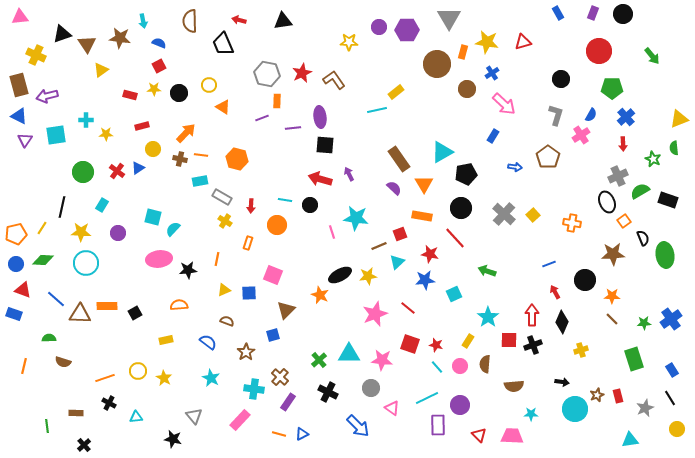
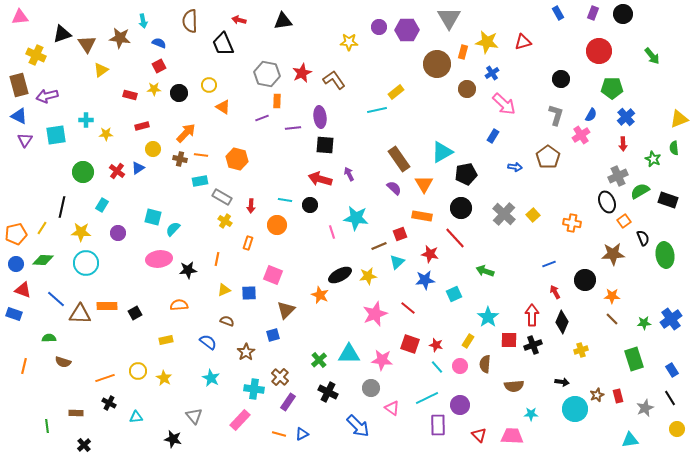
green arrow at (487, 271): moved 2 px left
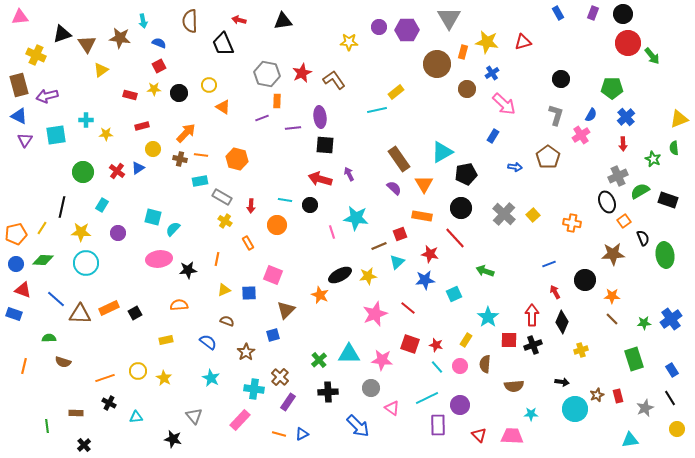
red circle at (599, 51): moved 29 px right, 8 px up
orange rectangle at (248, 243): rotated 48 degrees counterclockwise
orange rectangle at (107, 306): moved 2 px right, 2 px down; rotated 24 degrees counterclockwise
yellow rectangle at (468, 341): moved 2 px left, 1 px up
black cross at (328, 392): rotated 30 degrees counterclockwise
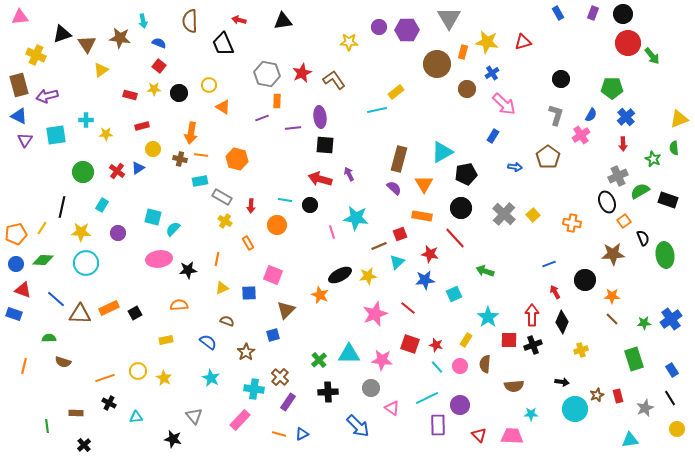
red square at (159, 66): rotated 24 degrees counterclockwise
orange arrow at (186, 133): moved 5 px right; rotated 145 degrees clockwise
brown rectangle at (399, 159): rotated 50 degrees clockwise
yellow triangle at (224, 290): moved 2 px left, 2 px up
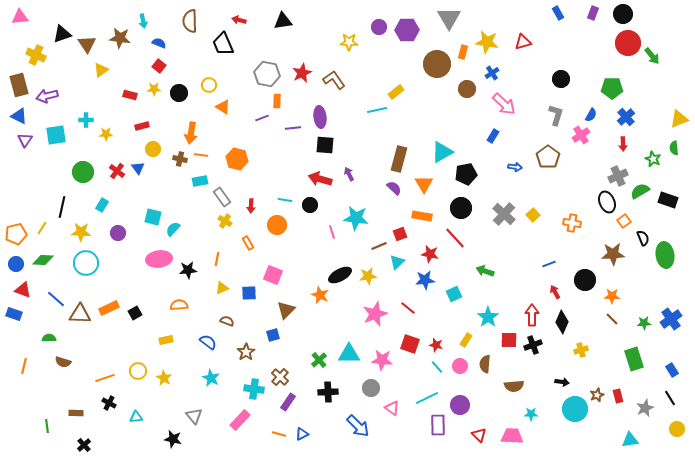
blue triangle at (138, 168): rotated 32 degrees counterclockwise
gray rectangle at (222, 197): rotated 24 degrees clockwise
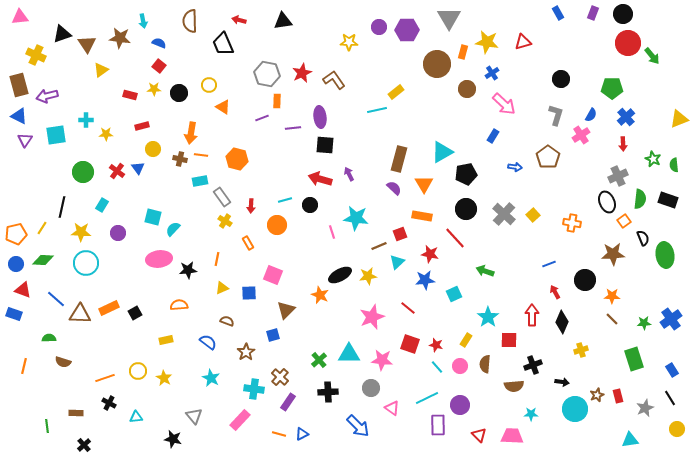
green semicircle at (674, 148): moved 17 px down
green semicircle at (640, 191): moved 8 px down; rotated 126 degrees clockwise
cyan line at (285, 200): rotated 24 degrees counterclockwise
black circle at (461, 208): moved 5 px right, 1 px down
pink star at (375, 314): moved 3 px left, 3 px down
black cross at (533, 345): moved 20 px down
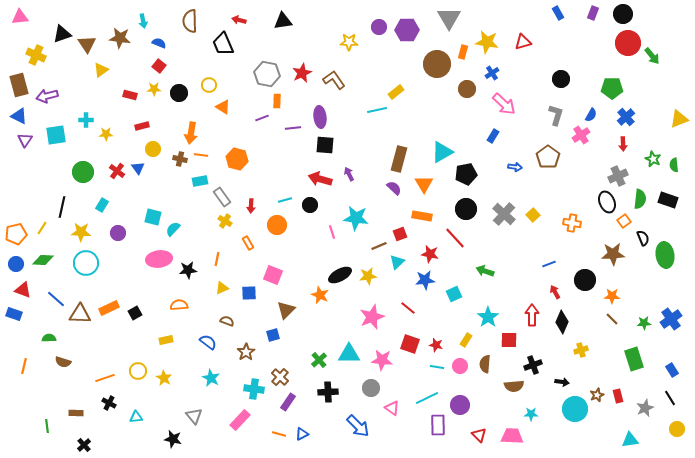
cyan line at (437, 367): rotated 40 degrees counterclockwise
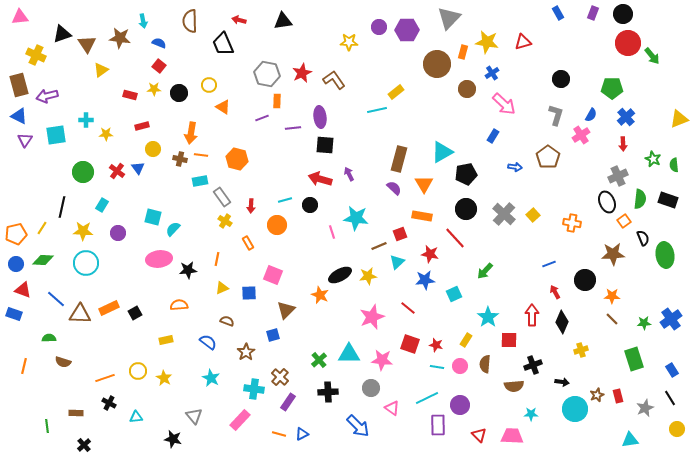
gray triangle at (449, 18): rotated 15 degrees clockwise
yellow star at (81, 232): moved 2 px right, 1 px up
green arrow at (485, 271): rotated 66 degrees counterclockwise
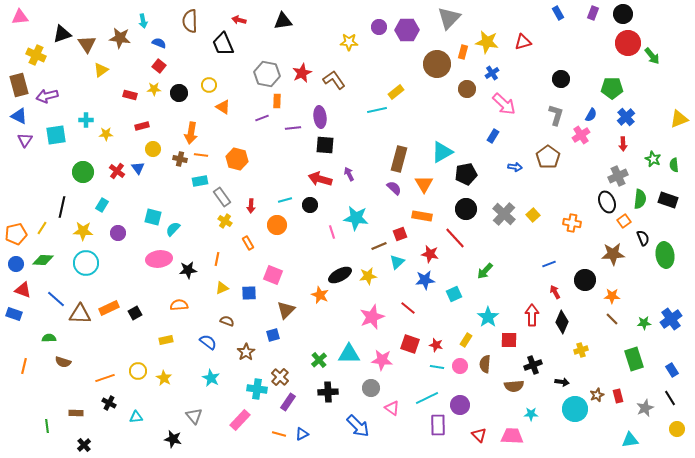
cyan cross at (254, 389): moved 3 px right
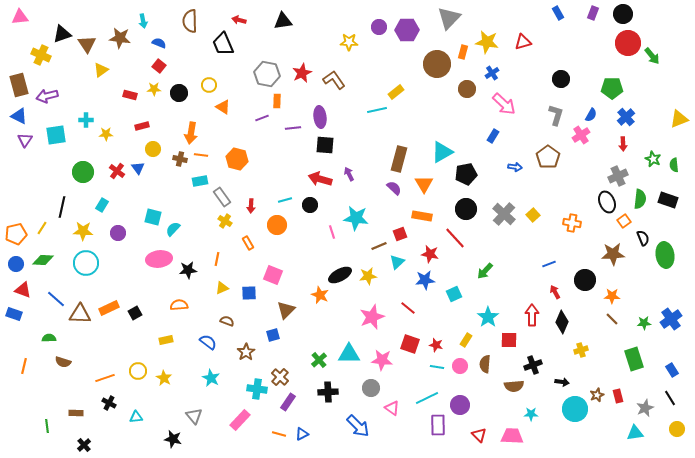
yellow cross at (36, 55): moved 5 px right
cyan triangle at (630, 440): moved 5 px right, 7 px up
